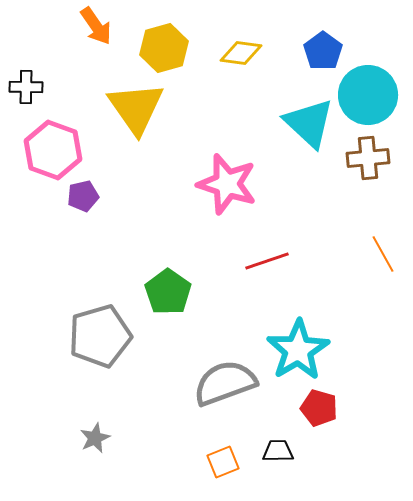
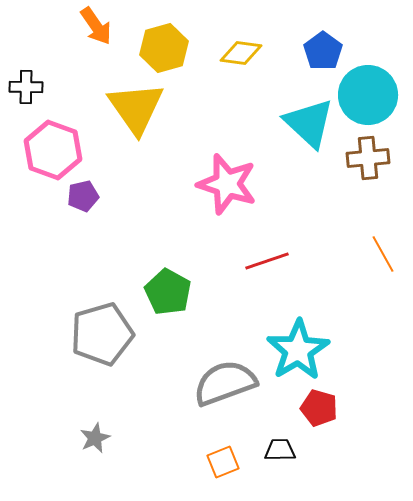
green pentagon: rotated 6 degrees counterclockwise
gray pentagon: moved 2 px right, 2 px up
black trapezoid: moved 2 px right, 1 px up
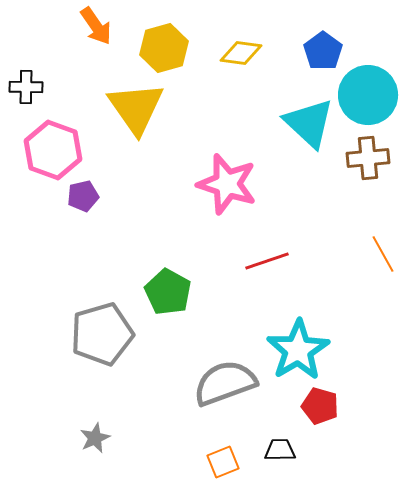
red pentagon: moved 1 px right, 2 px up
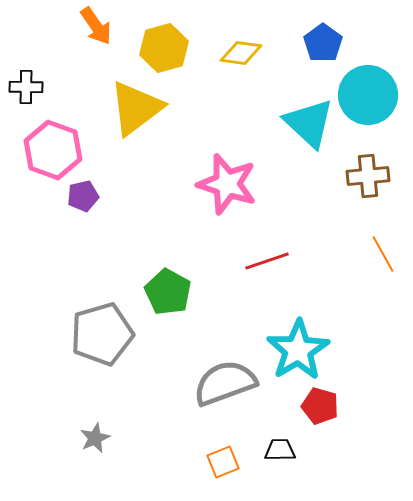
blue pentagon: moved 8 px up
yellow triangle: rotated 28 degrees clockwise
brown cross: moved 18 px down
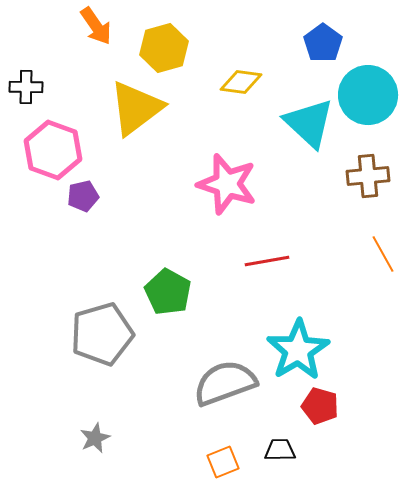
yellow diamond: moved 29 px down
red line: rotated 9 degrees clockwise
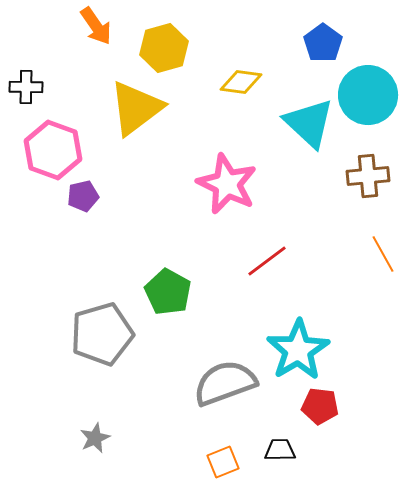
pink star: rotated 8 degrees clockwise
red line: rotated 27 degrees counterclockwise
red pentagon: rotated 9 degrees counterclockwise
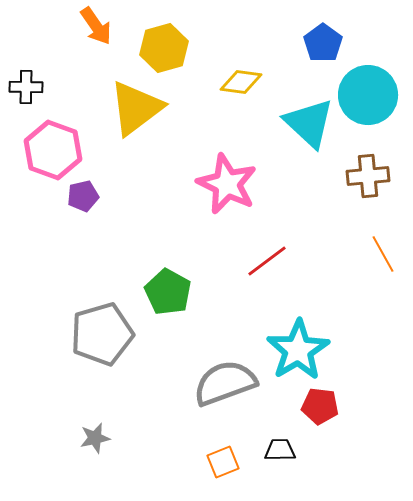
gray star: rotated 12 degrees clockwise
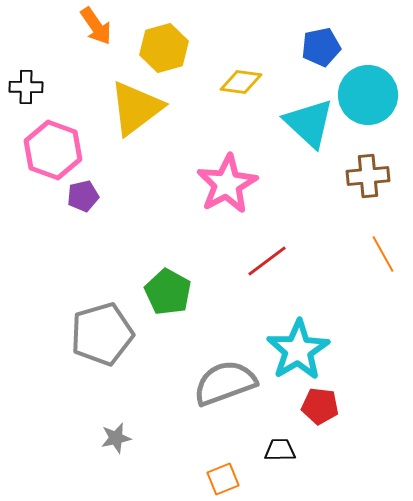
blue pentagon: moved 2 px left, 4 px down; rotated 24 degrees clockwise
pink star: rotated 18 degrees clockwise
gray star: moved 21 px right
orange square: moved 17 px down
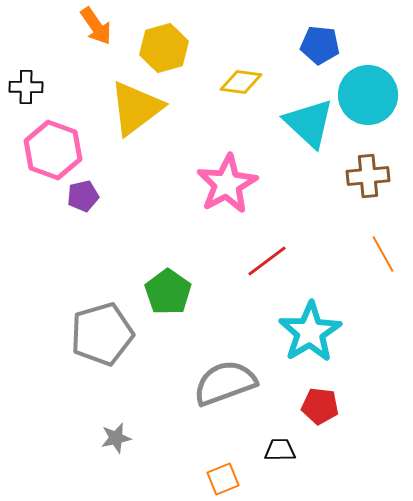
blue pentagon: moved 1 px left, 2 px up; rotated 18 degrees clockwise
green pentagon: rotated 6 degrees clockwise
cyan star: moved 12 px right, 18 px up
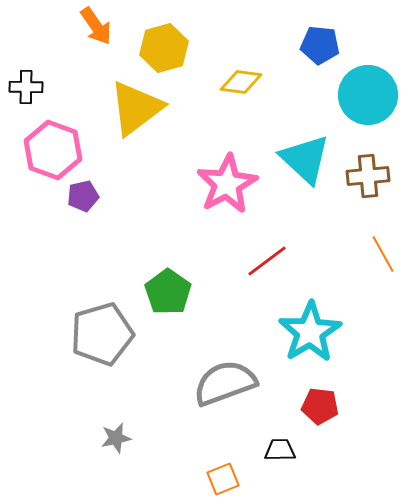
cyan triangle: moved 4 px left, 36 px down
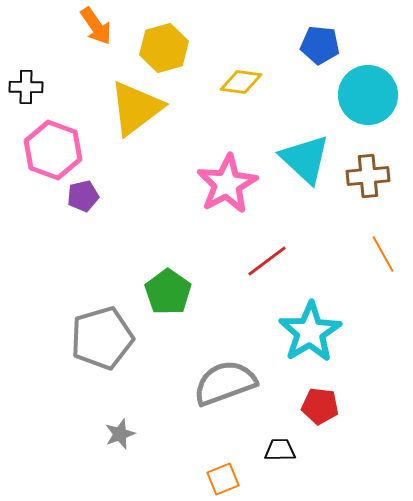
gray pentagon: moved 4 px down
gray star: moved 4 px right, 4 px up; rotated 8 degrees counterclockwise
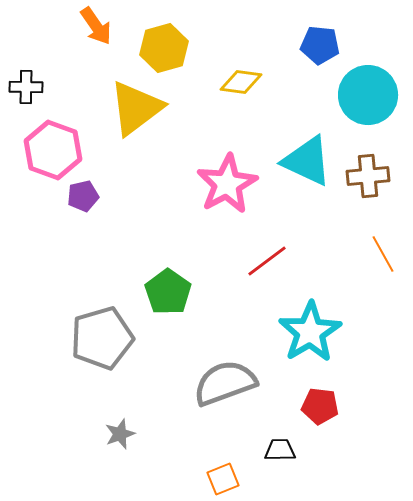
cyan triangle: moved 2 px right, 2 px down; rotated 18 degrees counterclockwise
